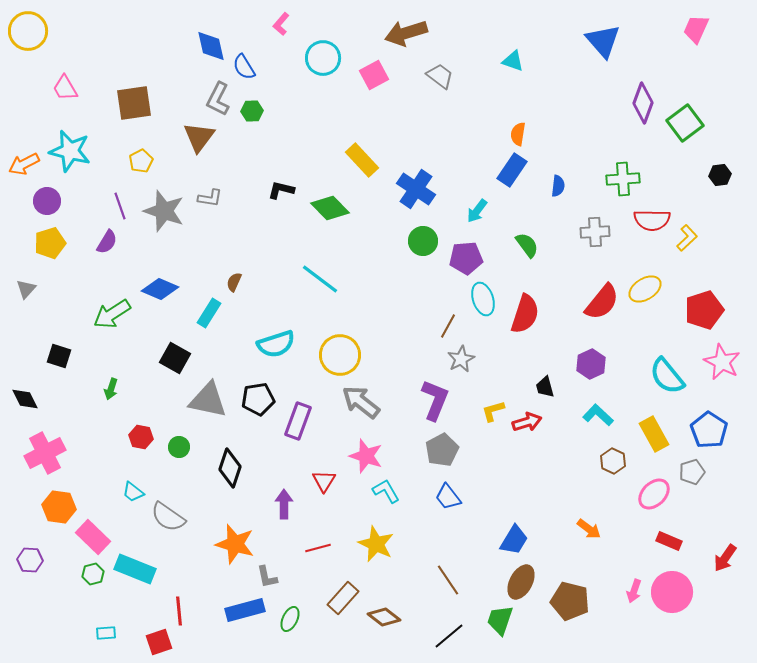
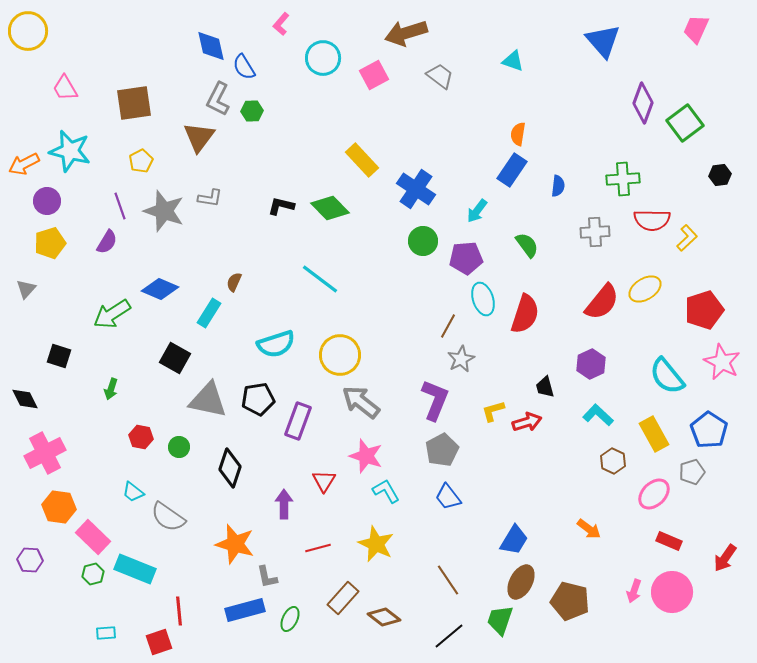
black L-shape at (281, 190): moved 16 px down
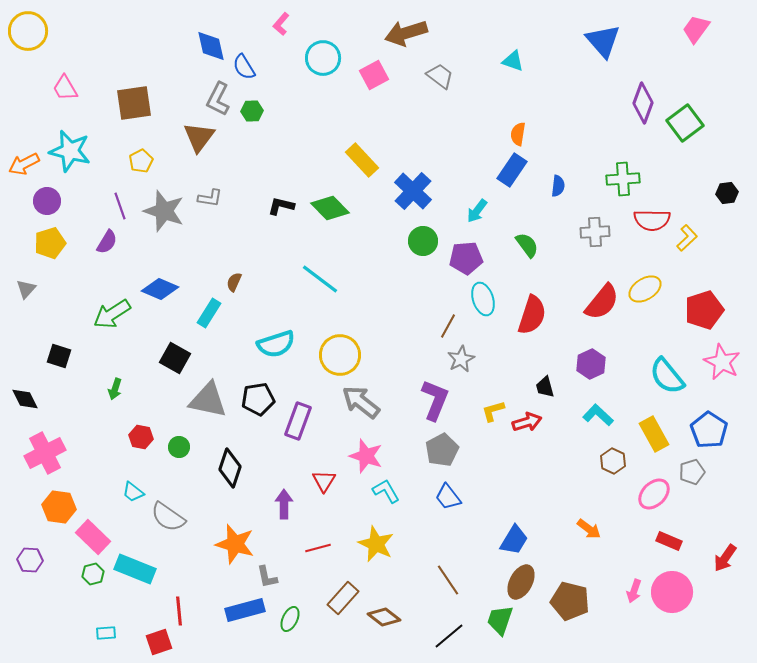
pink trapezoid at (696, 29): rotated 12 degrees clockwise
black hexagon at (720, 175): moved 7 px right, 18 px down
blue cross at (416, 189): moved 3 px left, 2 px down; rotated 9 degrees clockwise
red semicircle at (525, 314): moved 7 px right, 1 px down
green arrow at (111, 389): moved 4 px right
